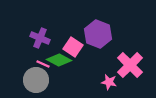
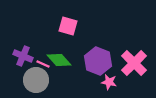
purple hexagon: moved 27 px down
purple cross: moved 17 px left, 18 px down
pink square: moved 5 px left, 21 px up; rotated 18 degrees counterclockwise
green diamond: rotated 20 degrees clockwise
pink cross: moved 4 px right, 2 px up
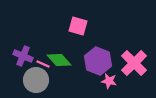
pink square: moved 10 px right
pink star: moved 1 px up
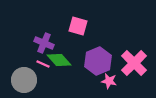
purple cross: moved 21 px right, 13 px up
purple hexagon: rotated 16 degrees clockwise
gray circle: moved 12 px left
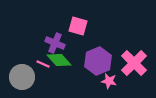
purple cross: moved 11 px right
gray circle: moved 2 px left, 3 px up
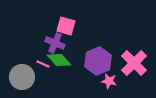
pink square: moved 12 px left
